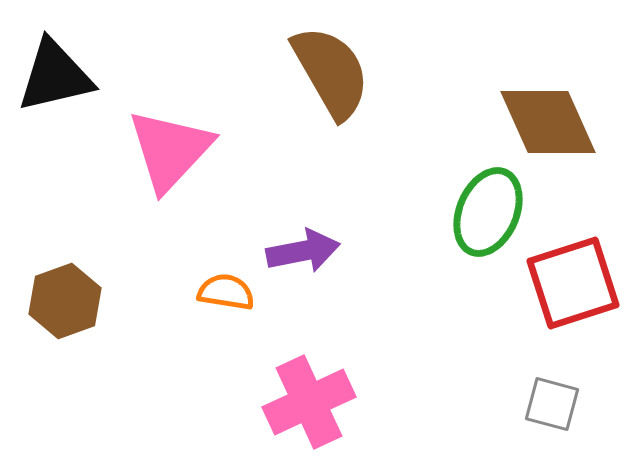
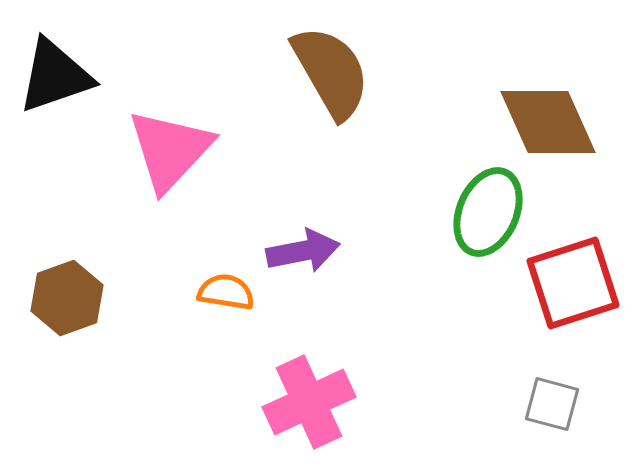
black triangle: rotated 6 degrees counterclockwise
brown hexagon: moved 2 px right, 3 px up
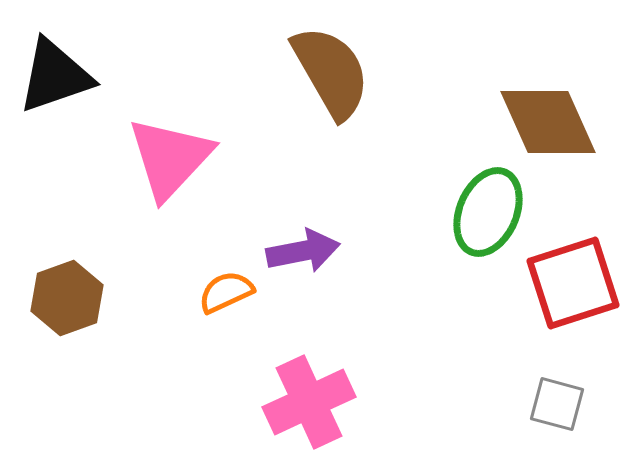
pink triangle: moved 8 px down
orange semicircle: rotated 34 degrees counterclockwise
gray square: moved 5 px right
